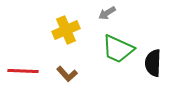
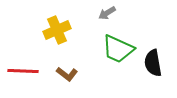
yellow cross: moved 9 px left
black semicircle: rotated 12 degrees counterclockwise
brown L-shape: rotated 10 degrees counterclockwise
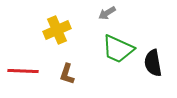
brown L-shape: rotated 70 degrees clockwise
